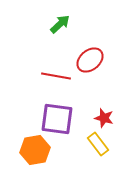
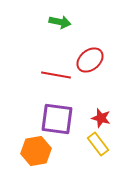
green arrow: moved 2 px up; rotated 55 degrees clockwise
red line: moved 1 px up
red star: moved 3 px left
orange hexagon: moved 1 px right, 1 px down
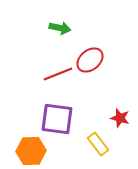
green arrow: moved 6 px down
red line: moved 2 px right, 1 px up; rotated 32 degrees counterclockwise
red star: moved 19 px right
orange hexagon: moved 5 px left; rotated 8 degrees clockwise
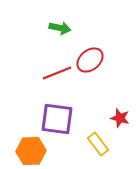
red line: moved 1 px left, 1 px up
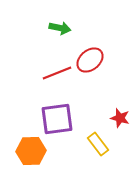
purple square: rotated 16 degrees counterclockwise
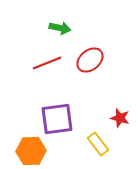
red line: moved 10 px left, 10 px up
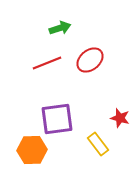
green arrow: rotated 30 degrees counterclockwise
orange hexagon: moved 1 px right, 1 px up
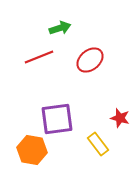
red line: moved 8 px left, 6 px up
orange hexagon: rotated 12 degrees clockwise
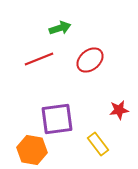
red line: moved 2 px down
red star: moved 1 px left, 8 px up; rotated 24 degrees counterclockwise
